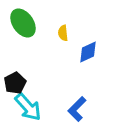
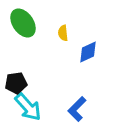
black pentagon: moved 1 px right; rotated 20 degrees clockwise
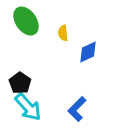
green ellipse: moved 3 px right, 2 px up
black pentagon: moved 4 px right; rotated 30 degrees counterclockwise
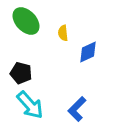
green ellipse: rotated 8 degrees counterclockwise
black pentagon: moved 1 px right, 10 px up; rotated 20 degrees counterclockwise
cyan arrow: moved 2 px right, 2 px up
